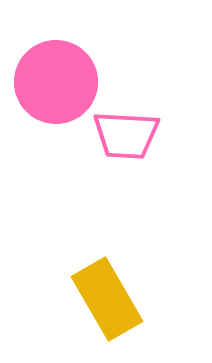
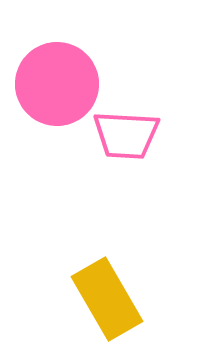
pink circle: moved 1 px right, 2 px down
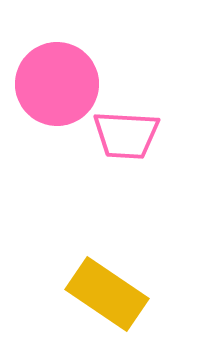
yellow rectangle: moved 5 px up; rotated 26 degrees counterclockwise
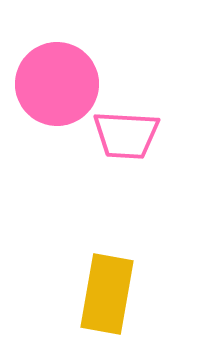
yellow rectangle: rotated 66 degrees clockwise
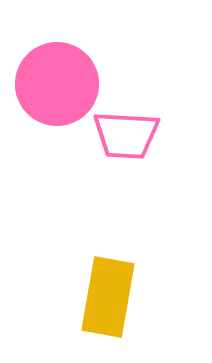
yellow rectangle: moved 1 px right, 3 px down
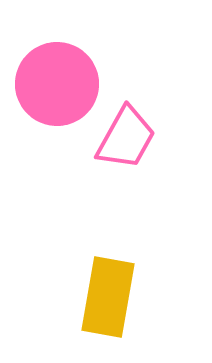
pink trapezoid: moved 3 px down; rotated 64 degrees counterclockwise
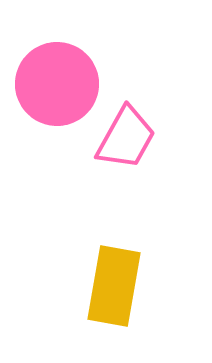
yellow rectangle: moved 6 px right, 11 px up
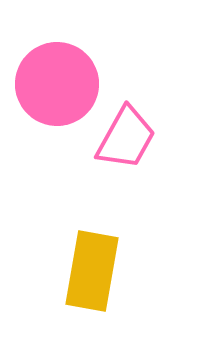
yellow rectangle: moved 22 px left, 15 px up
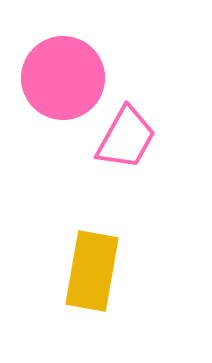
pink circle: moved 6 px right, 6 px up
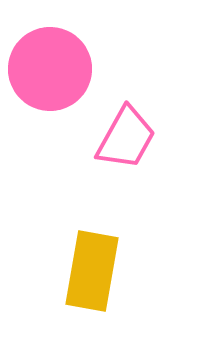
pink circle: moved 13 px left, 9 px up
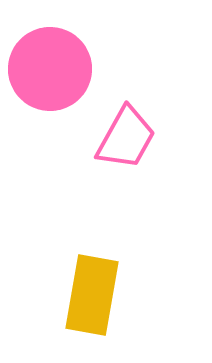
yellow rectangle: moved 24 px down
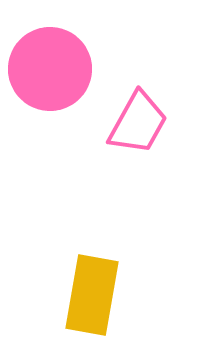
pink trapezoid: moved 12 px right, 15 px up
